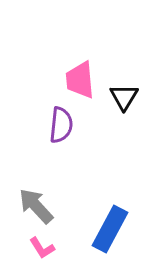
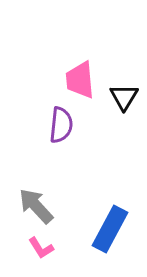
pink L-shape: moved 1 px left
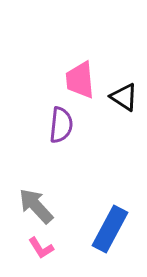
black triangle: rotated 28 degrees counterclockwise
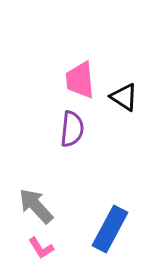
purple semicircle: moved 11 px right, 4 px down
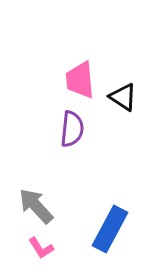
black triangle: moved 1 px left
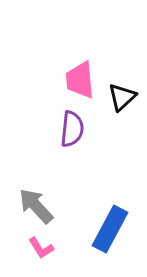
black triangle: moved 1 px left; rotated 44 degrees clockwise
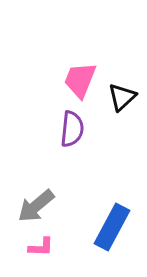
pink trapezoid: rotated 27 degrees clockwise
gray arrow: rotated 87 degrees counterclockwise
blue rectangle: moved 2 px right, 2 px up
pink L-shape: moved 1 px up; rotated 56 degrees counterclockwise
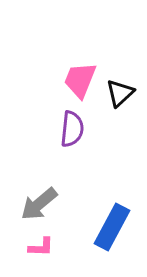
black triangle: moved 2 px left, 4 px up
gray arrow: moved 3 px right, 2 px up
